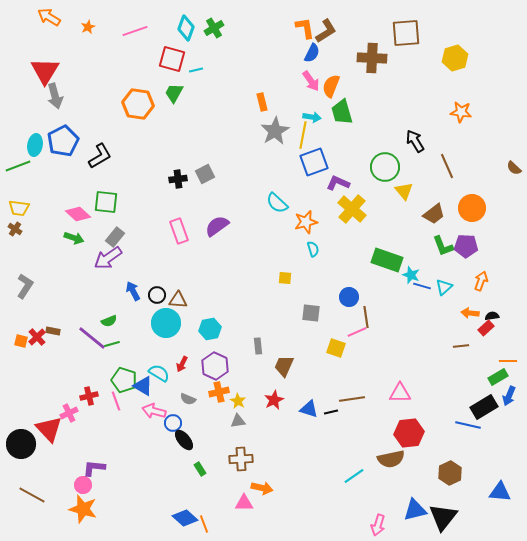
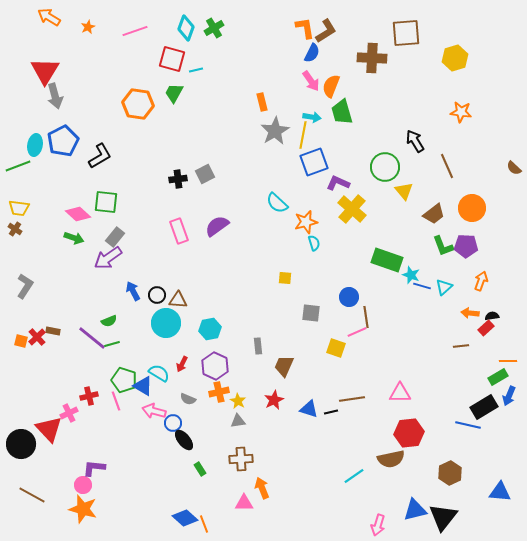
cyan semicircle at (313, 249): moved 1 px right, 6 px up
orange arrow at (262, 488): rotated 125 degrees counterclockwise
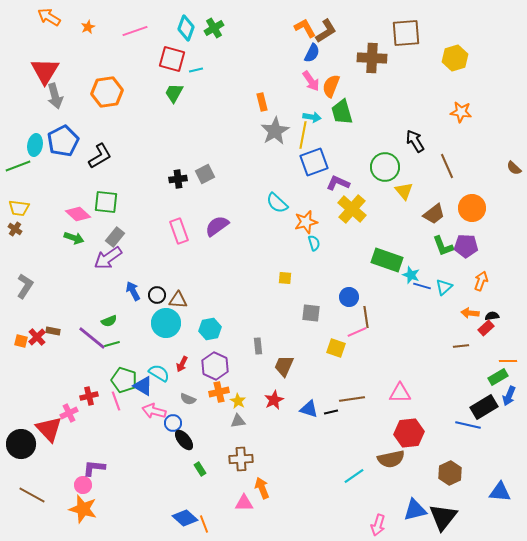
orange L-shape at (305, 28): rotated 20 degrees counterclockwise
orange hexagon at (138, 104): moved 31 px left, 12 px up; rotated 16 degrees counterclockwise
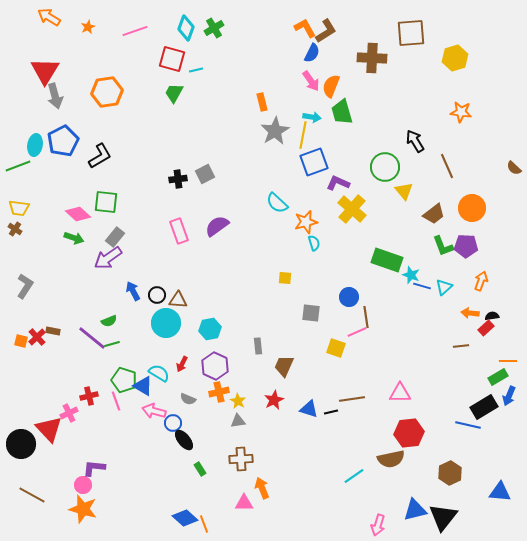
brown square at (406, 33): moved 5 px right
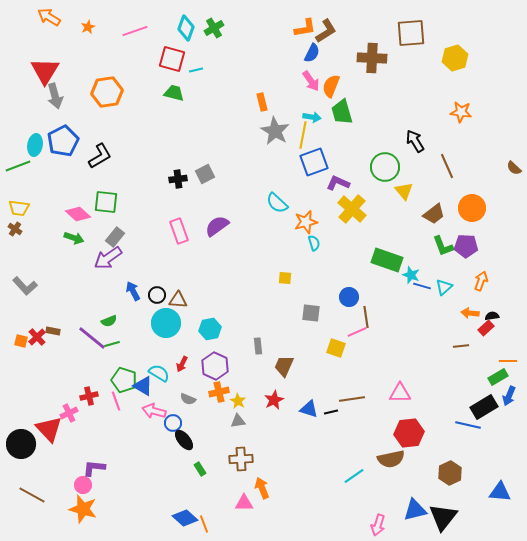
orange L-shape at (305, 28): rotated 110 degrees clockwise
green trapezoid at (174, 93): rotated 75 degrees clockwise
gray star at (275, 131): rotated 12 degrees counterclockwise
gray L-shape at (25, 286): rotated 105 degrees clockwise
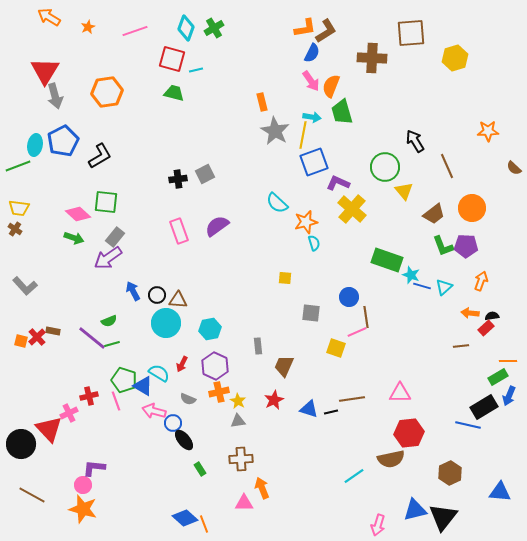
orange star at (461, 112): moved 27 px right, 19 px down; rotated 10 degrees counterclockwise
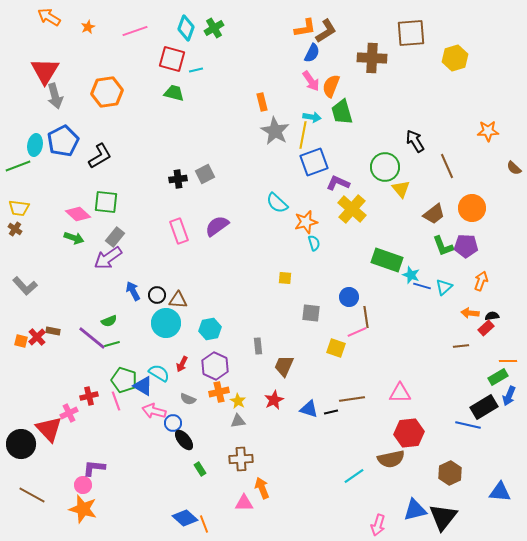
yellow triangle at (404, 191): moved 3 px left, 2 px up
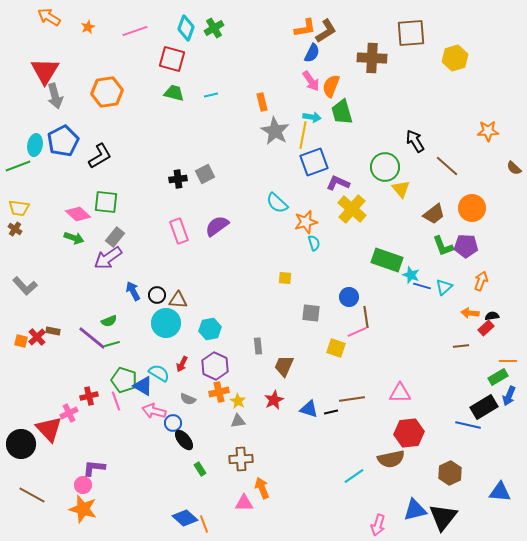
cyan line at (196, 70): moved 15 px right, 25 px down
brown line at (447, 166): rotated 25 degrees counterclockwise
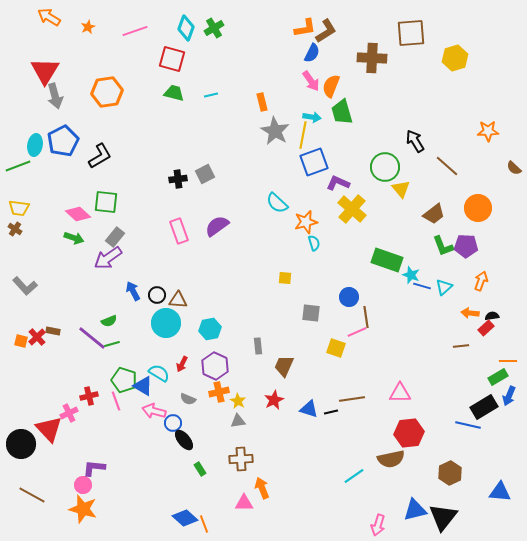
orange circle at (472, 208): moved 6 px right
